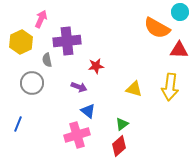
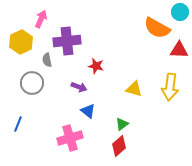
red star: rotated 21 degrees clockwise
pink cross: moved 7 px left, 3 px down
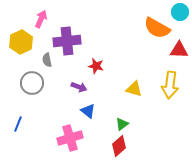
yellow arrow: moved 2 px up
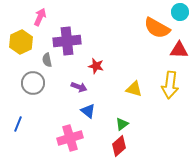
pink arrow: moved 1 px left, 2 px up
gray circle: moved 1 px right
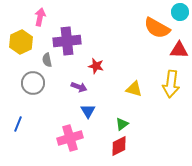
pink arrow: rotated 12 degrees counterclockwise
yellow arrow: moved 1 px right, 1 px up
blue triangle: rotated 21 degrees clockwise
red diamond: rotated 15 degrees clockwise
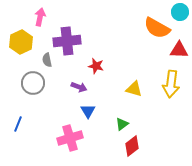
red diamond: moved 13 px right; rotated 10 degrees counterclockwise
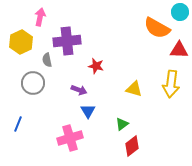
purple arrow: moved 3 px down
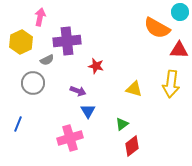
gray semicircle: rotated 104 degrees counterclockwise
purple arrow: moved 1 px left, 1 px down
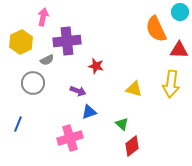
pink arrow: moved 3 px right
orange semicircle: moved 1 px left, 1 px down; rotated 36 degrees clockwise
blue triangle: moved 1 px right, 1 px down; rotated 42 degrees clockwise
green triangle: rotated 40 degrees counterclockwise
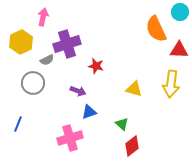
purple cross: moved 3 px down; rotated 12 degrees counterclockwise
